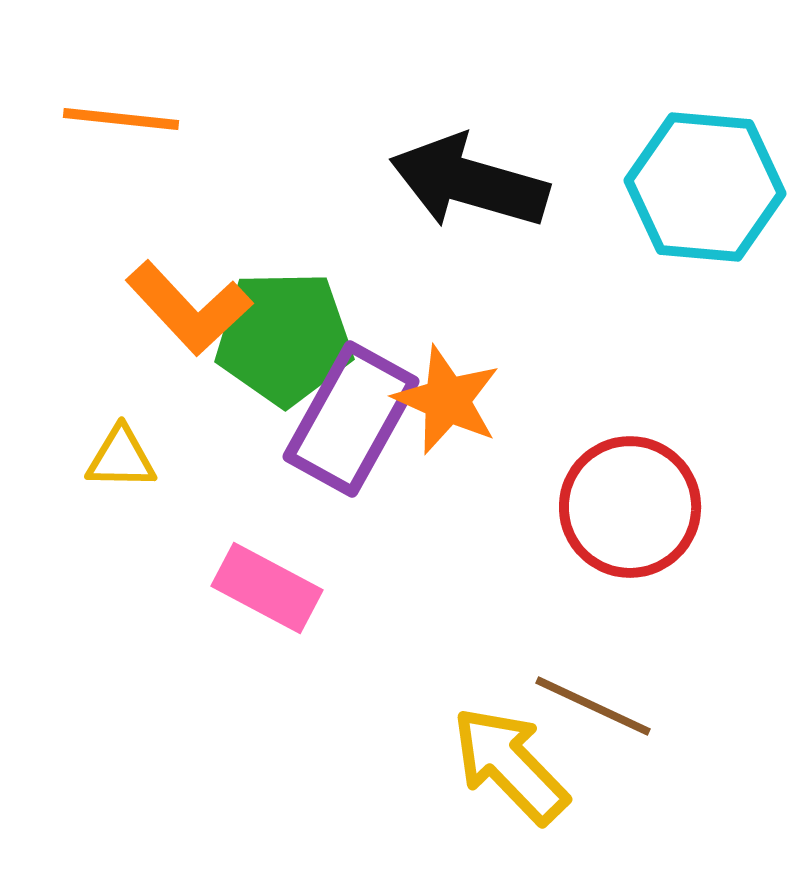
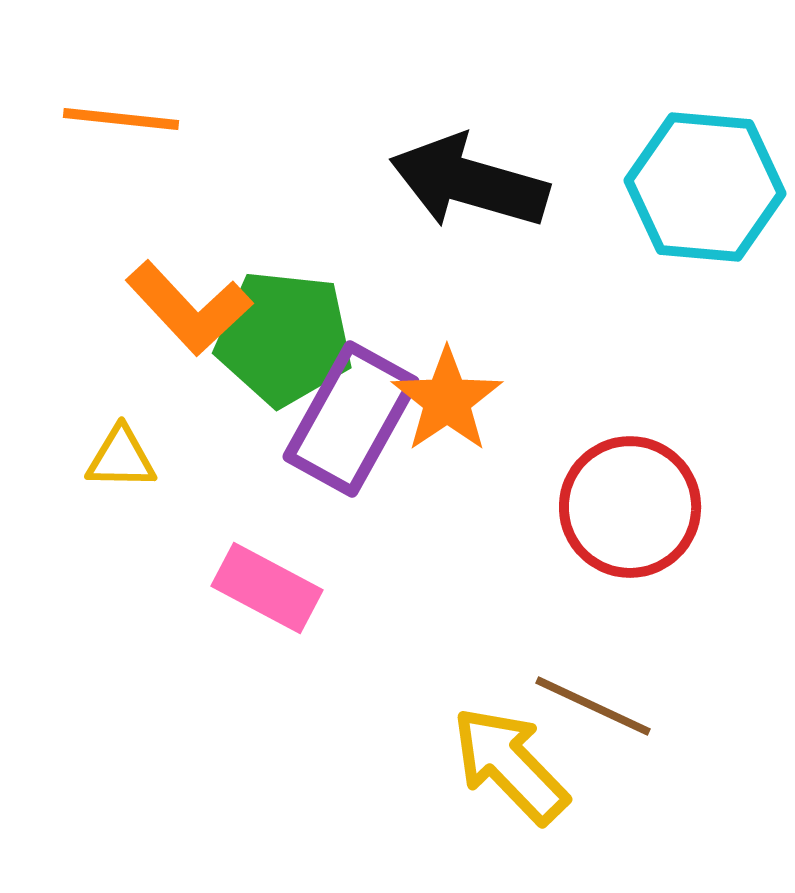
green pentagon: rotated 7 degrees clockwise
orange star: rotated 14 degrees clockwise
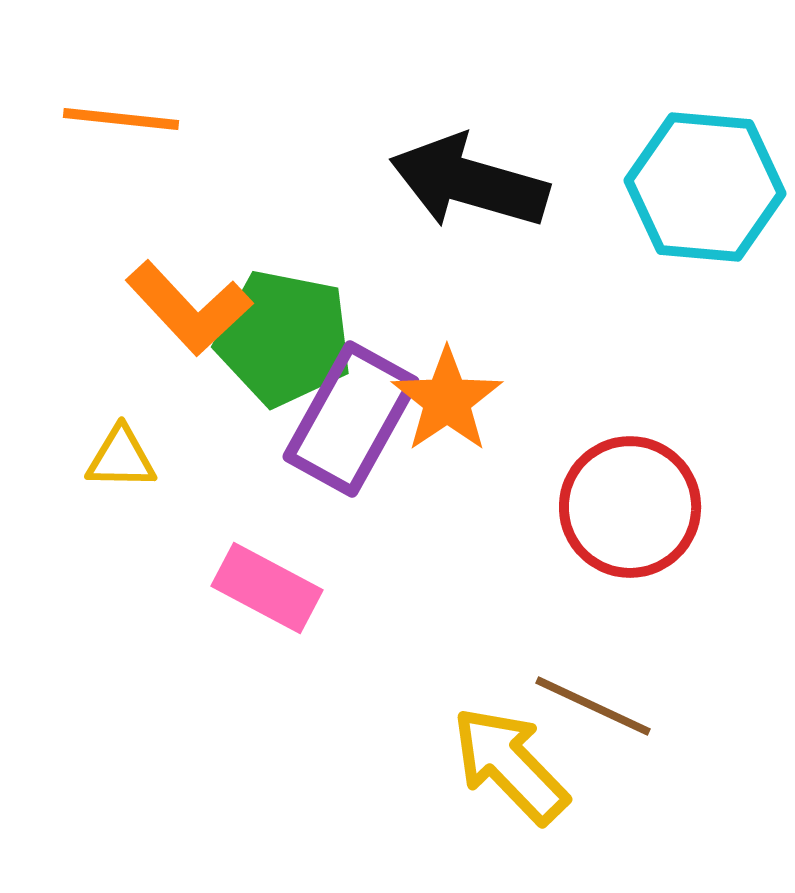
green pentagon: rotated 5 degrees clockwise
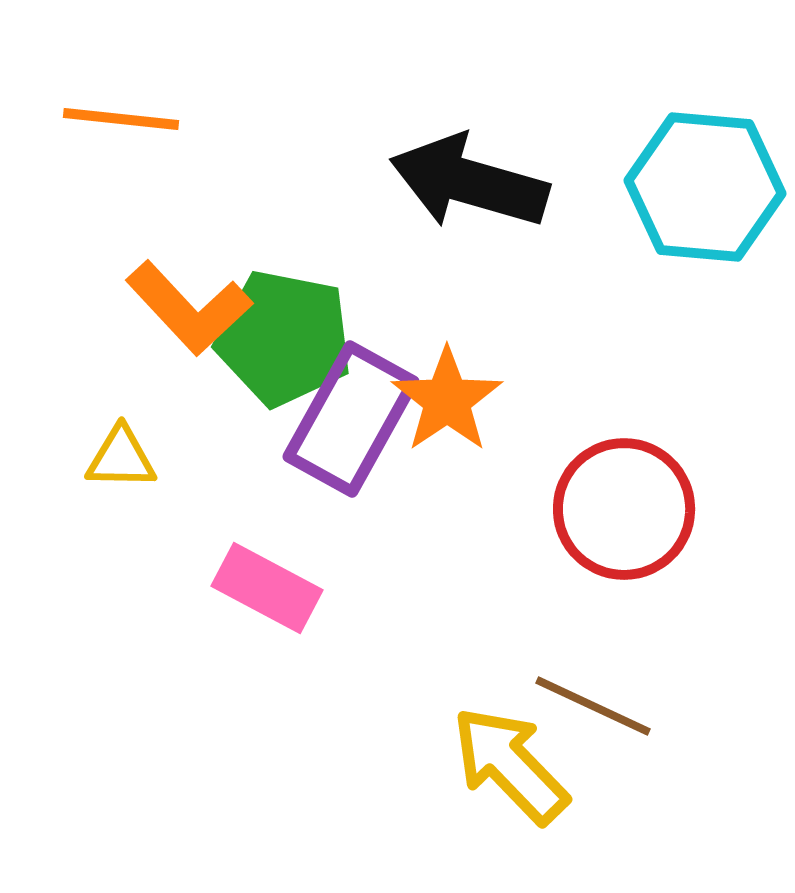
red circle: moved 6 px left, 2 px down
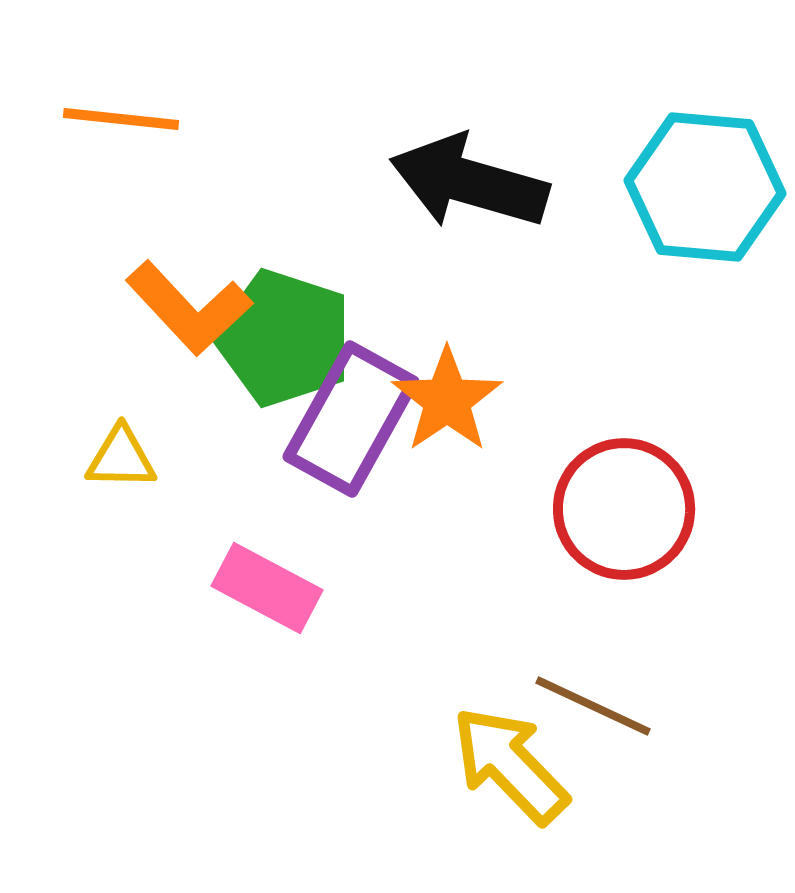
green pentagon: rotated 7 degrees clockwise
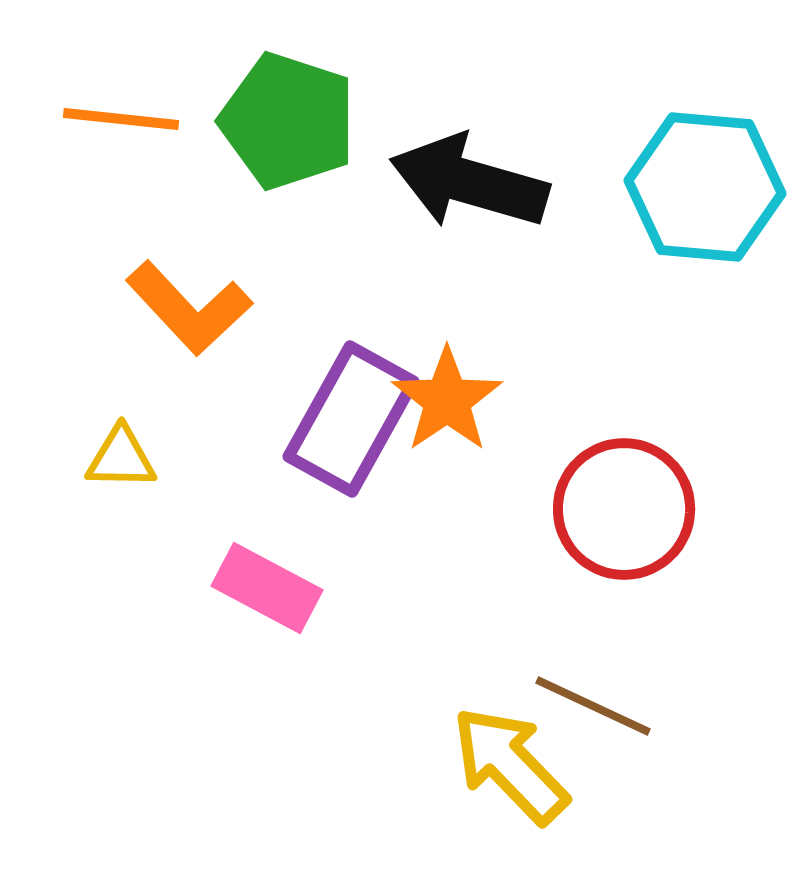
green pentagon: moved 4 px right, 217 px up
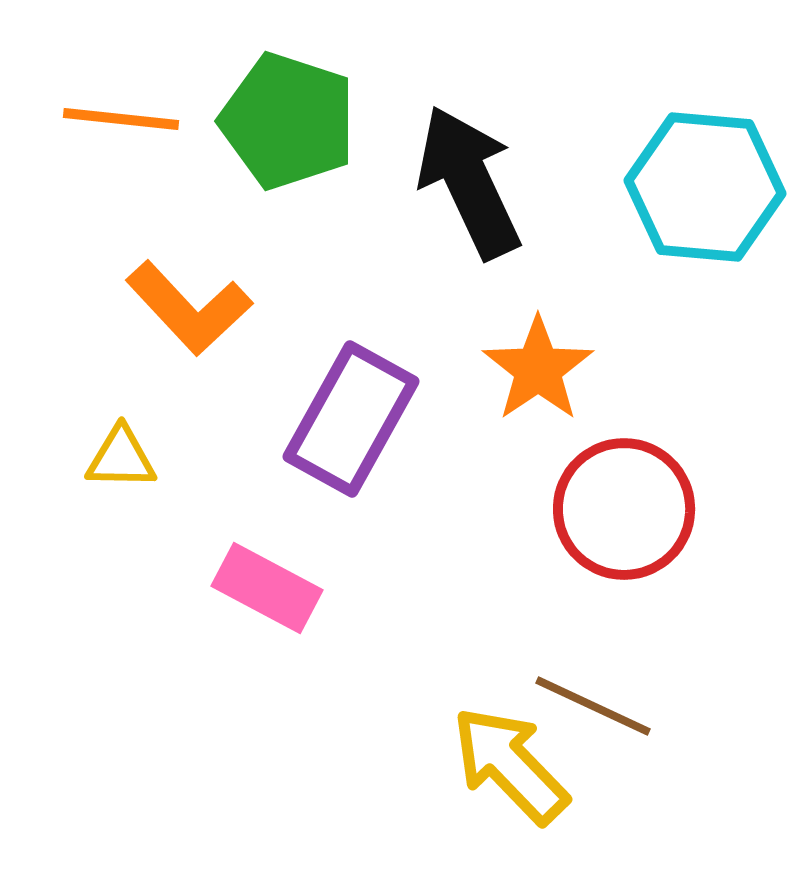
black arrow: rotated 49 degrees clockwise
orange star: moved 91 px right, 31 px up
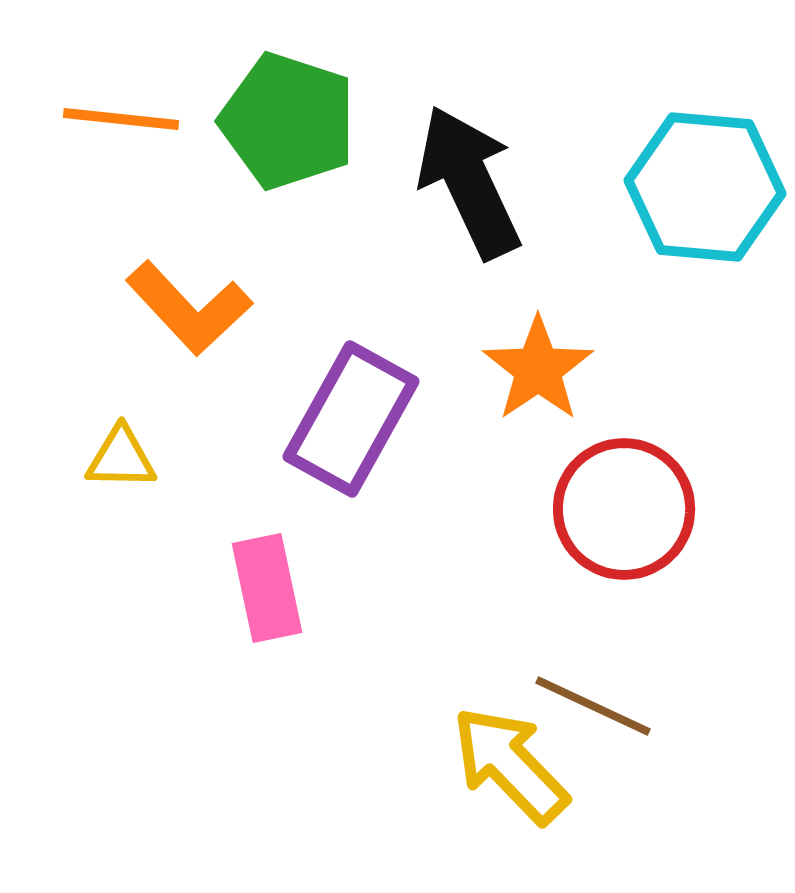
pink rectangle: rotated 50 degrees clockwise
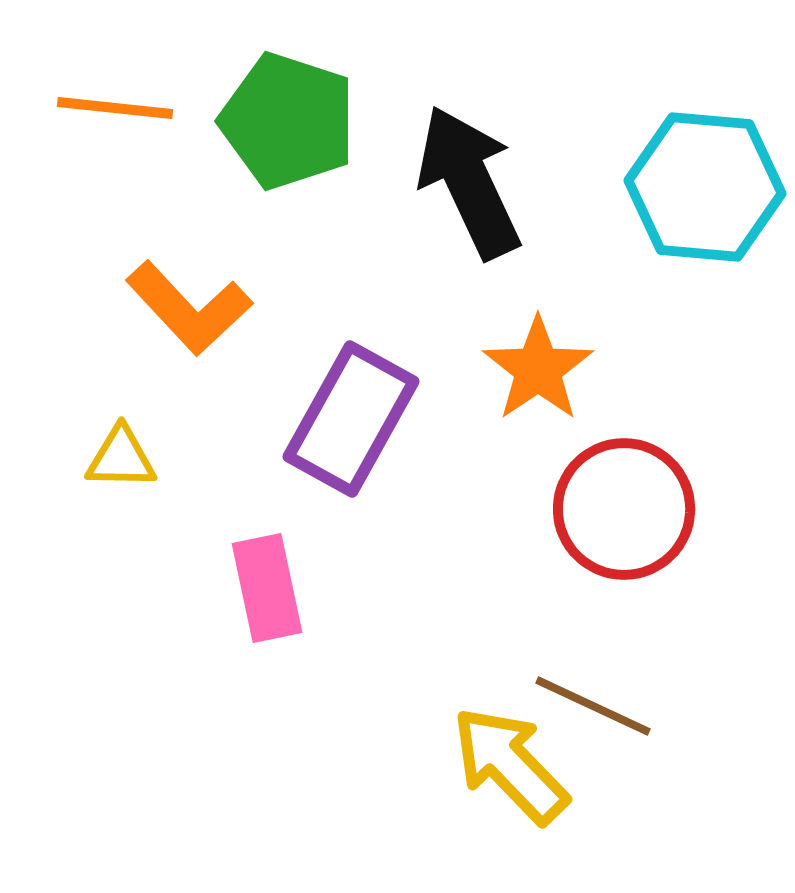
orange line: moved 6 px left, 11 px up
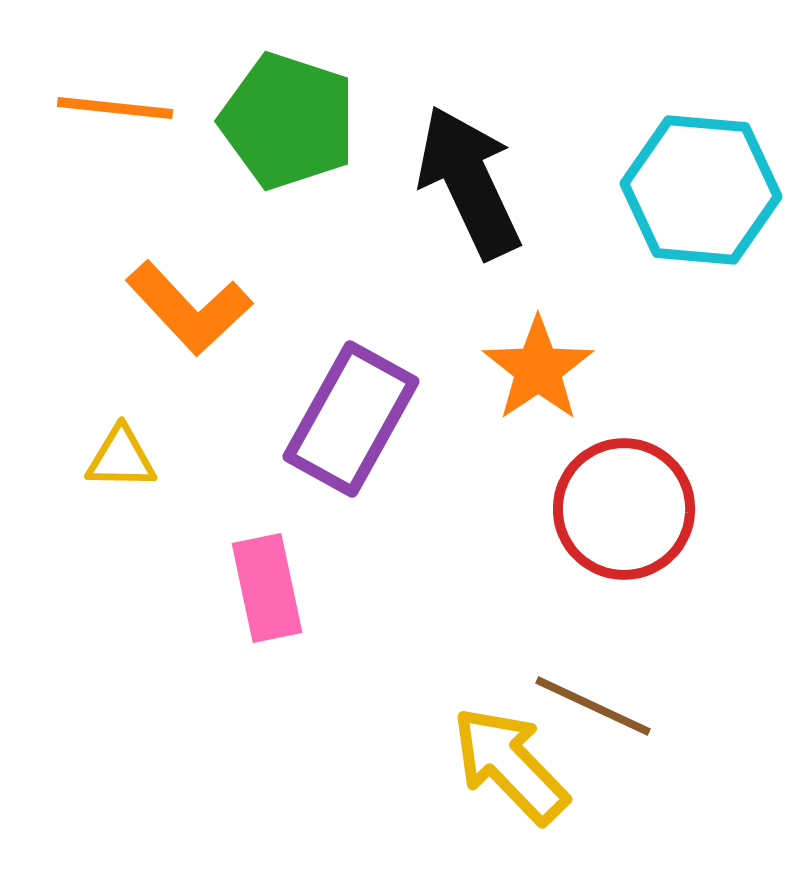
cyan hexagon: moved 4 px left, 3 px down
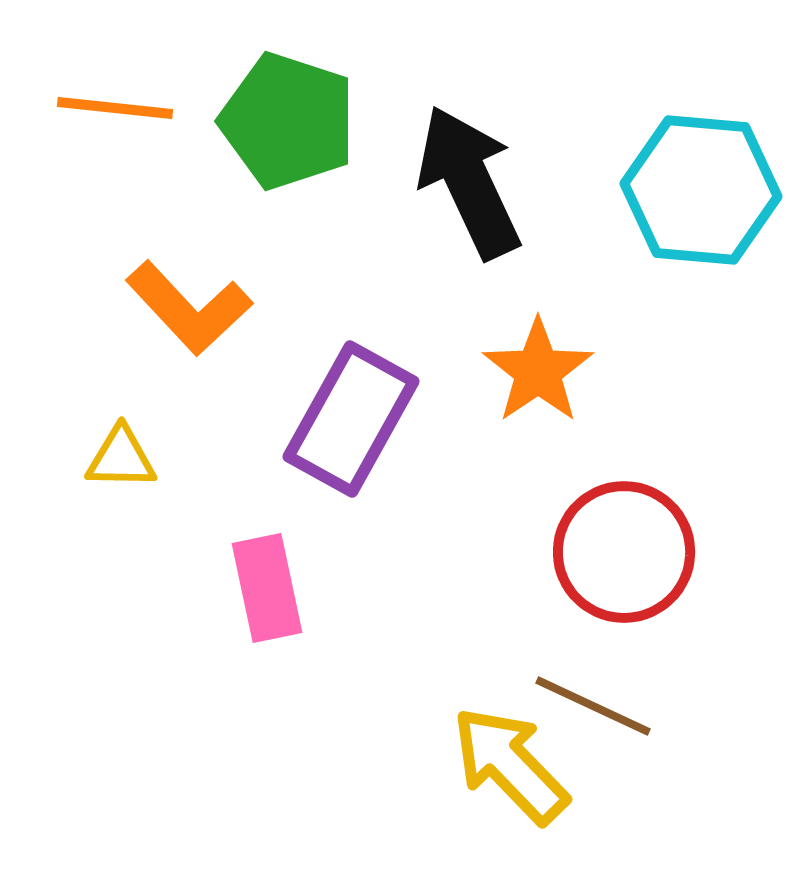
orange star: moved 2 px down
red circle: moved 43 px down
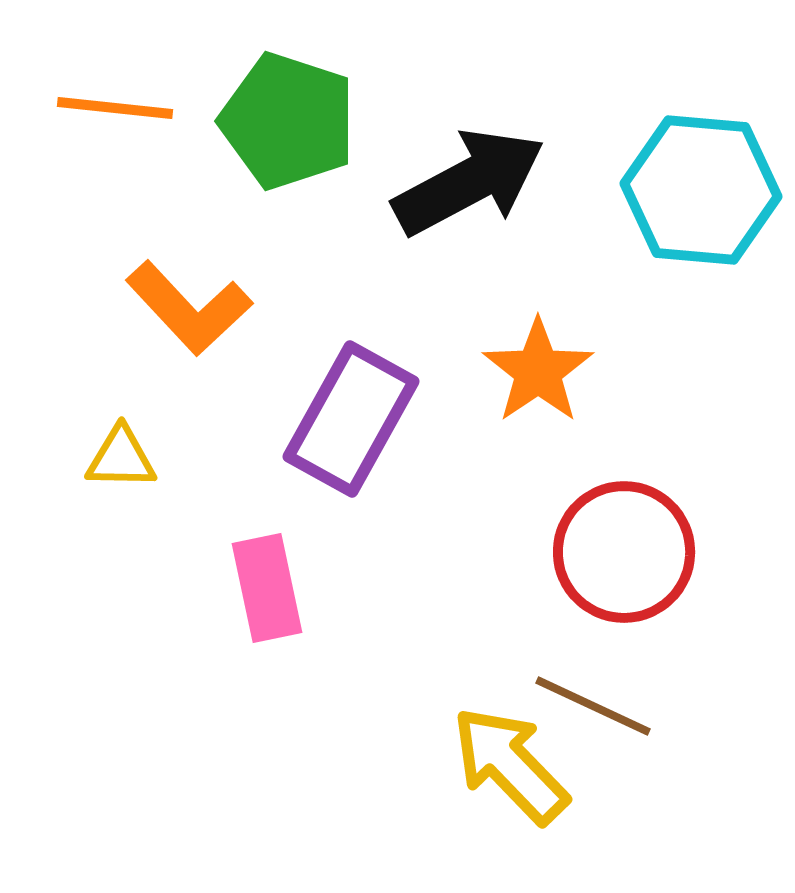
black arrow: rotated 87 degrees clockwise
